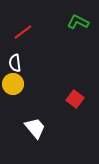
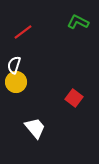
white semicircle: moved 1 px left, 2 px down; rotated 24 degrees clockwise
yellow circle: moved 3 px right, 2 px up
red square: moved 1 px left, 1 px up
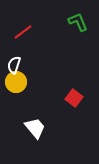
green L-shape: rotated 40 degrees clockwise
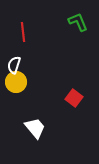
red line: rotated 60 degrees counterclockwise
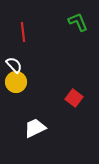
white semicircle: rotated 120 degrees clockwise
white trapezoid: rotated 75 degrees counterclockwise
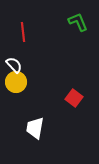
white trapezoid: rotated 55 degrees counterclockwise
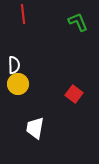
red line: moved 18 px up
white semicircle: rotated 42 degrees clockwise
yellow circle: moved 2 px right, 2 px down
red square: moved 4 px up
